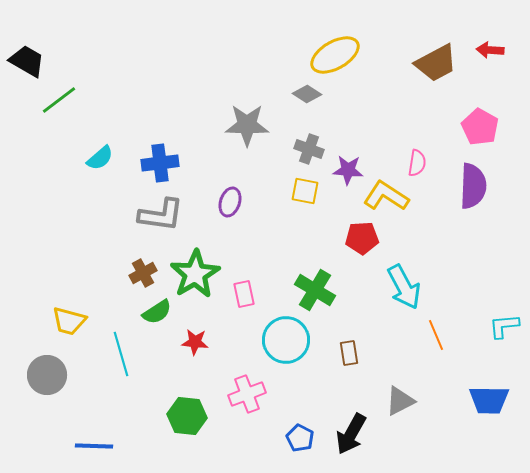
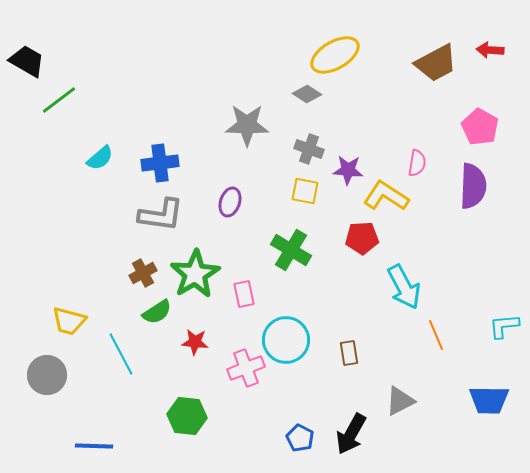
green cross: moved 24 px left, 40 px up
cyan line: rotated 12 degrees counterclockwise
pink cross: moved 1 px left, 26 px up
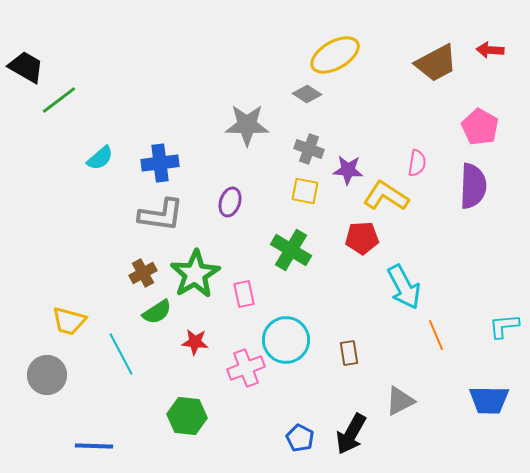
black trapezoid: moved 1 px left, 6 px down
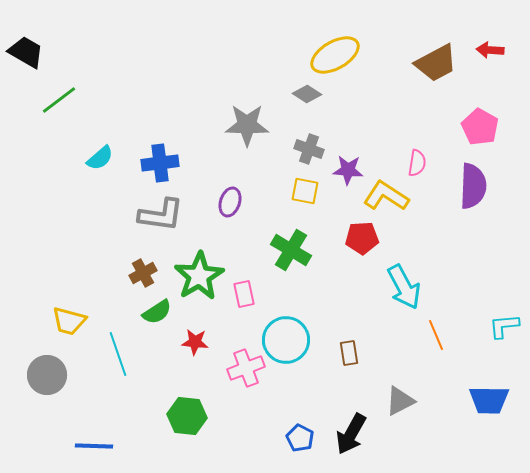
black trapezoid: moved 15 px up
green star: moved 4 px right, 2 px down
cyan line: moved 3 px left; rotated 9 degrees clockwise
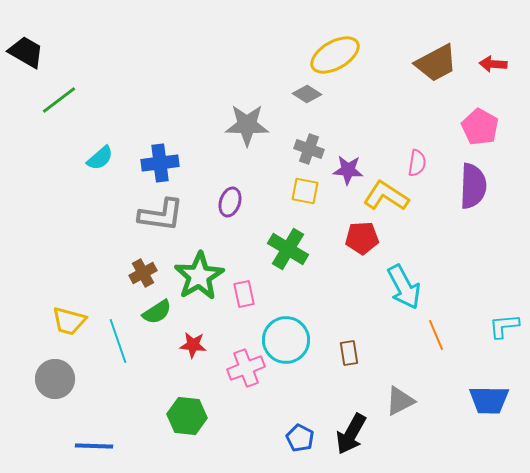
red arrow: moved 3 px right, 14 px down
green cross: moved 3 px left, 1 px up
red star: moved 2 px left, 3 px down
cyan line: moved 13 px up
gray circle: moved 8 px right, 4 px down
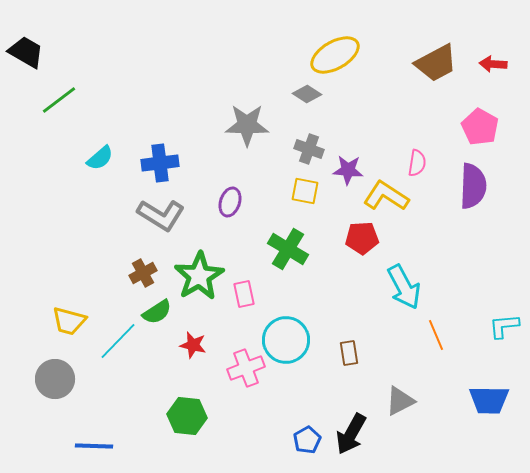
gray L-shape: rotated 24 degrees clockwise
cyan line: rotated 63 degrees clockwise
red star: rotated 8 degrees clockwise
blue pentagon: moved 7 px right, 2 px down; rotated 16 degrees clockwise
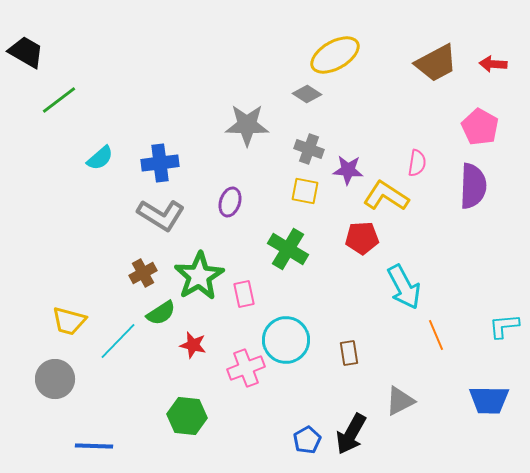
green semicircle: moved 4 px right, 1 px down
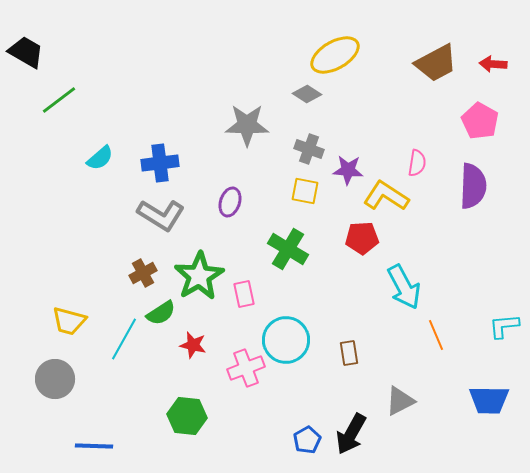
pink pentagon: moved 6 px up
cyan line: moved 6 px right, 2 px up; rotated 15 degrees counterclockwise
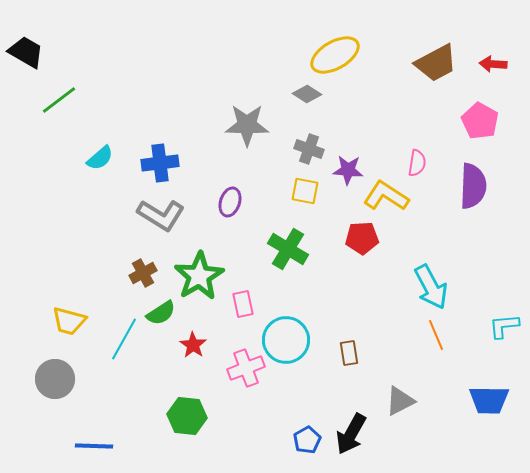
cyan arrow: moved 27 px right
pink rectangle: moved 1 px left, 10 px down
red star: rotated 20 degrees clockwise
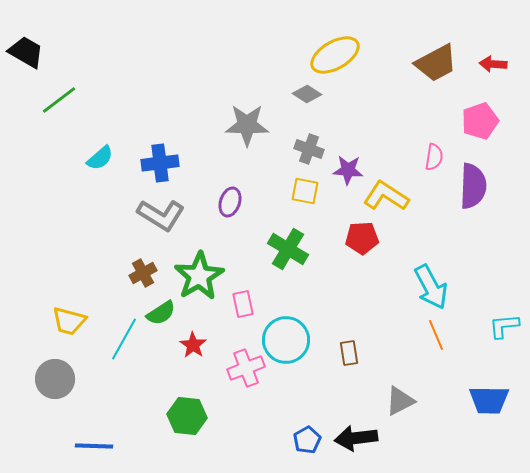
pink pentagon: rotated 24 degrees clockwise
pink semicircle: moved 17 px right, 6 px up
black arrow: moved 5 px right, 4 px down; rotated 54 degrees clockwise
